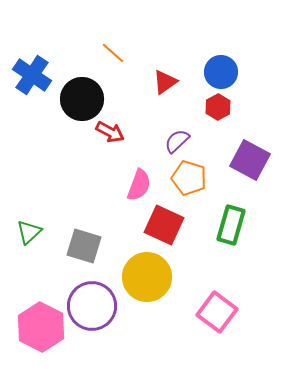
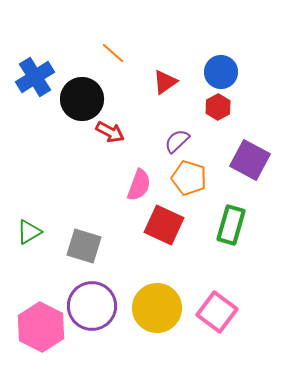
blue cross: moved 3 px right, 2 px down; rotated 24 degrees clockwise
green triangle: rotated 12 degrees clockwise
yellow circle: moved 10 px right, 31 px down
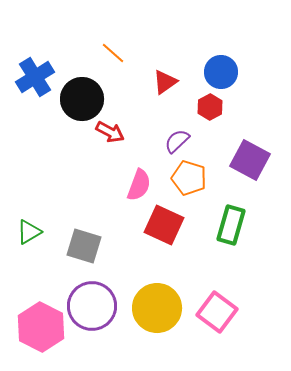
red hexagon: moved 8 px left
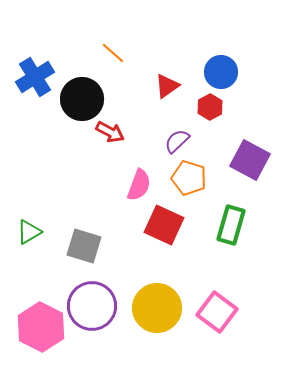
red triangle: moved 2 px right, 4 px down
